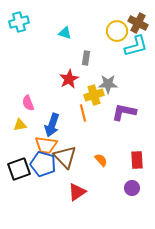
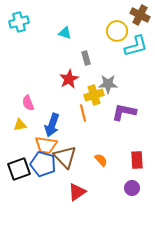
brown cross: moved 2 px right, 8 px up
gray rectangle: rotated 24 degrees counterclockwise
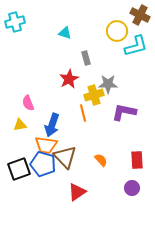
cyan cross: moved 4 px left
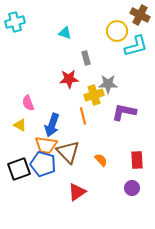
red star: rotated 24 degrees clockwise
orange line: moved 3 px down
yellow triangle: rotated 40 degrees clockwise
brown triangle: moved 3 px right, 5 px up
